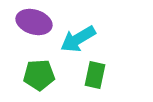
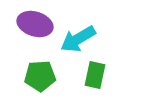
purple ellipse: moved 1 px right, 2 px down
green pentagon: moved 1 px right, 1 px down
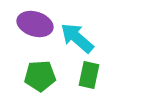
cyan arrow: moved 1 px left, 1 px up; rotated 72 degrees clockwise
green rectangle: moved 6 px left
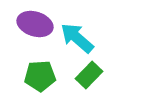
green rectangle: rotated 32 degrees clockwise
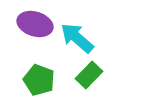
green pentagon: moved 1 px left, 4 px down; rotated 24 degrees clockwise
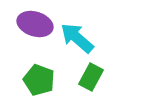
green rectangle: moved 2 px right, 2 px down; rotated 16 degrees counterclockwise
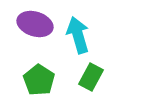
cyan arrow: moved 1 px right, 3 px up; rotated 33 degrees clockwise
green pentagon: rotated 12 degrees clockwise
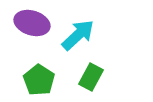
purple ellipse: moved 3 px left, 1 px up
cyan arrow: rotated 63 degrees clockwise
